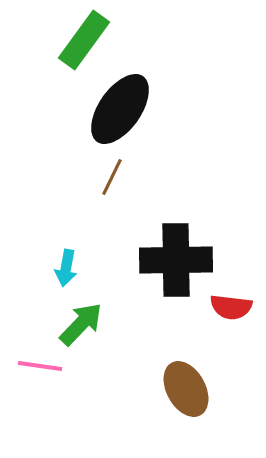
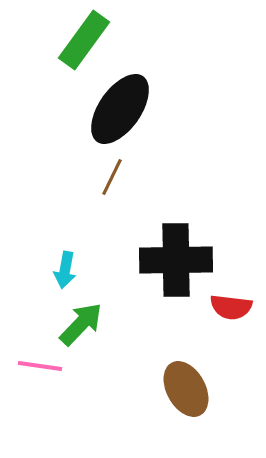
cyan arrow: moved 1 px left, 2 px down
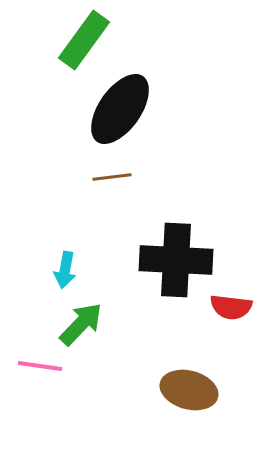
brown line: rotated 57 degrees clockwise
black cross: rotated 4 degrees clockwise
brown ellipse: moved 3 px right, 1 px down; rotated 46 degrees counterclockwise
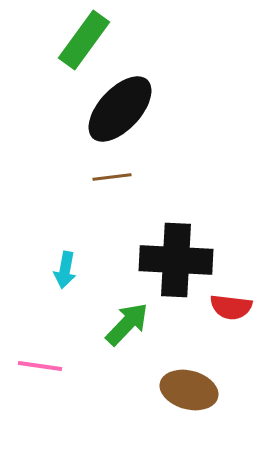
black ellipse: rotated 8 degrees clockwise
green arrow: moved 46 px right
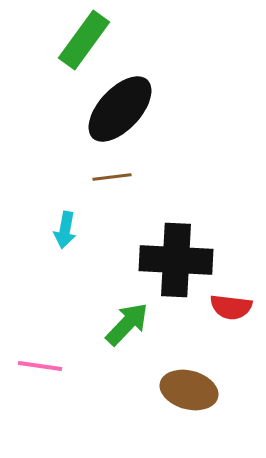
cyan arrow: moved 40 px up
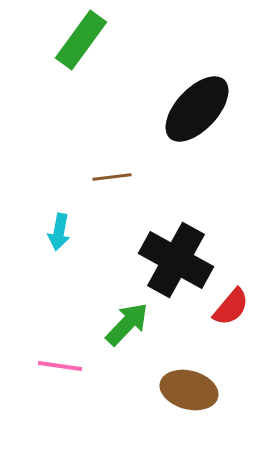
green rectangle: moved 3 px left
black ellipse: moved 77 px right
cyan arrow: moved 6 px left, 2 px down
black cross: rotated 26 degrees clockwise
red semicircle: rotated 57 degrees counterclockwise
pink line: moved 20 px right
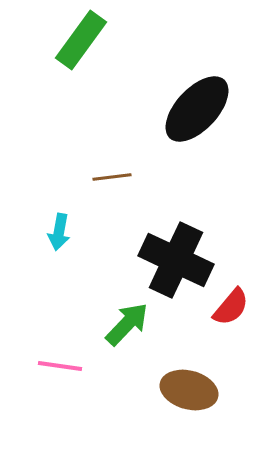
black cross: rotated 4 degrees counterclockwise
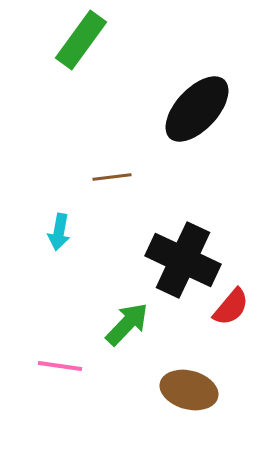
black cross: moved 7 px right
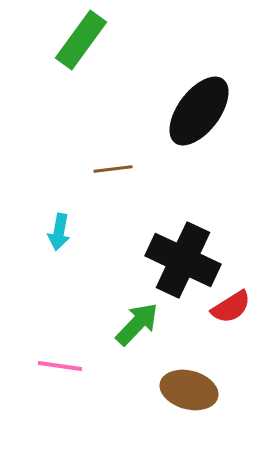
black ellipse: moved 2 px right, 2 px down; rotated 6 degrees counterclockwise
brown line: moved 1 px right, 8 px up
red semicircle: rotated 18 degrees clockwise
green arrow: moved 10 px right
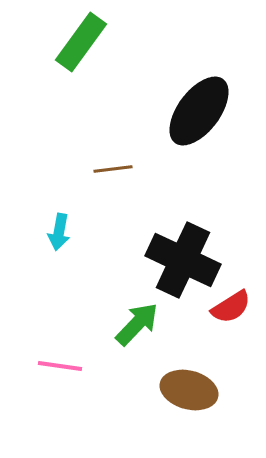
green rectangle: moved 2 px down
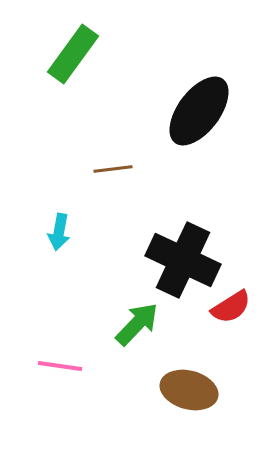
green rectangle: moved 8 px left, 12 px down
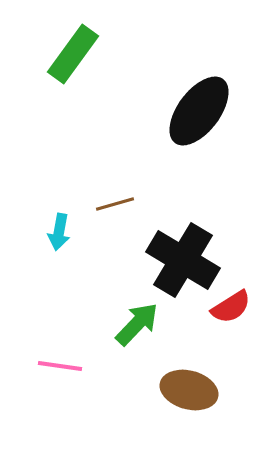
brown line: moved 2 px right, 35 px down; rotated 9 degrees counterclockwise
black cross: rotated 6 degrees clockwise
